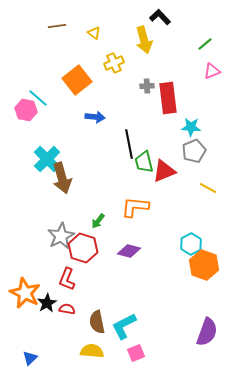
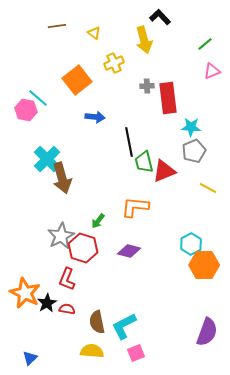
black line: moved 2 px up
orange hexagon: rotated 20 degrees counterclockwise
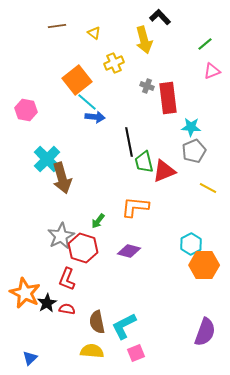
gray cross: rotated 24 degrees clockwise
cyan line: moved 49 px right, 4 px down
purple semicircle: moved 2 px left
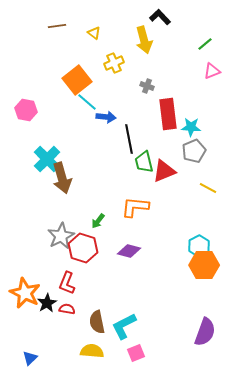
red rectangle: moved 16 px down
blue arrow: moved 11 px right
black line: moved 3 px up
cyan hexagon: moved 8 px right, 2 px down
red L-shape: moved 4 px down
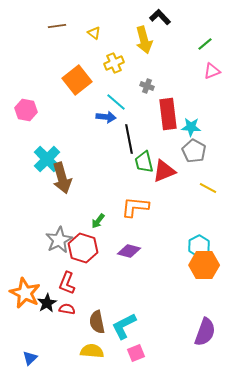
cyan line: moved 29 px right
gray pentagon: rotated 20 degrees counterclockwise
gray star: moved 2 px left, 4 px down
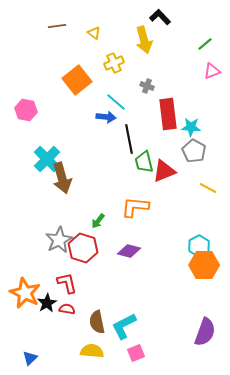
red L-shape: rotated 145 degrees clockwise
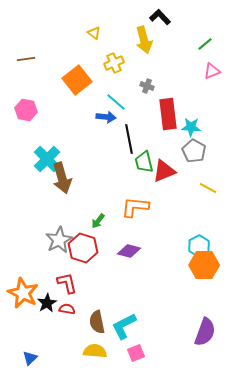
brown line: moved 31 px left, 33 px down
orange star: moved 2 px left
yellow semicircle: moved 3 px right
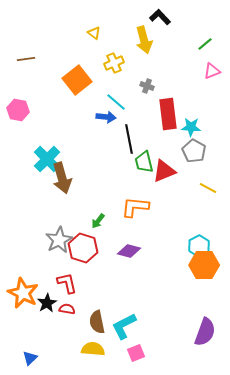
pink hexagon: moved 8 px left
yellow semicircle: moved 2 px left, 2 px up
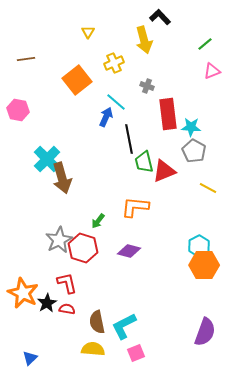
yellow triangle: moved 6 px left, 1 px up; rotated 24 degrees clockwise
blue arrow: rotated 72 degrees counterclockwise
